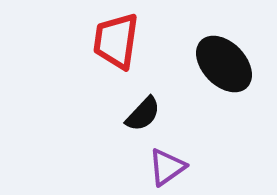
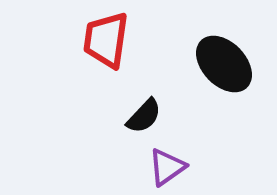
red trapezoid: moved 10 px left, 1 px up
black semicircle: moved 1 px right, 2 px down
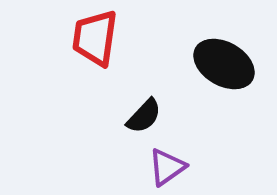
red trapezoid: moved 11 px left, 2 px up
black ellipse: rotated 16 degrees counterclockwise
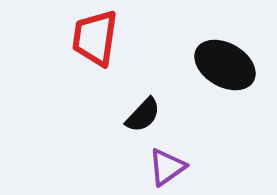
black ellipse: moved 1 px right, 1 px down
black semicircle: moved 1 px left, 1 px up
